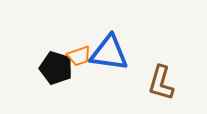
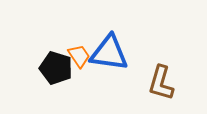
orange trapezoid: rotated 105 degrees counterclockwise
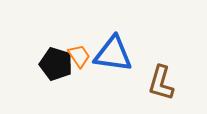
blue triangle: moved 4 px right, 1 px down
black pentagon: moved 4 px up
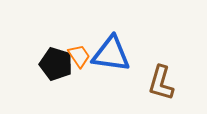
blue triangle: moved 2 px left
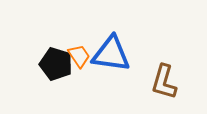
brown L-shape: moved 3 px right, 1 px up
